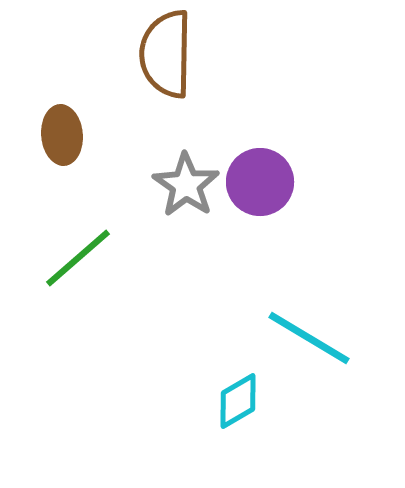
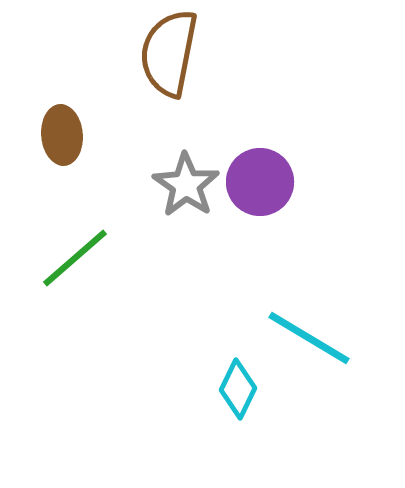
brown semicircle: moved 3 px right, 1 px up; rotated 10 degrees clockwise
green line: moved 3 px left
cyan diamond: moved 12 px up; rotated 34 degrees counterclockwise
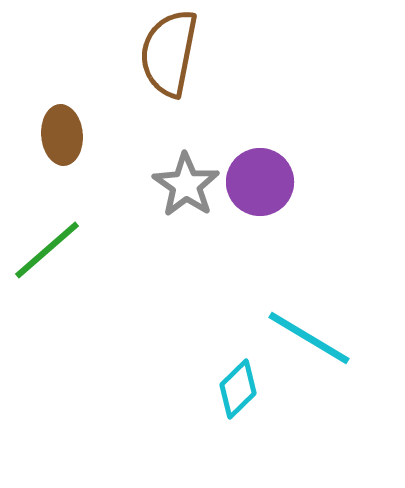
green line: moved 28 px left, 8 px up
cyan diamond: rotated 20 degrees clockwise
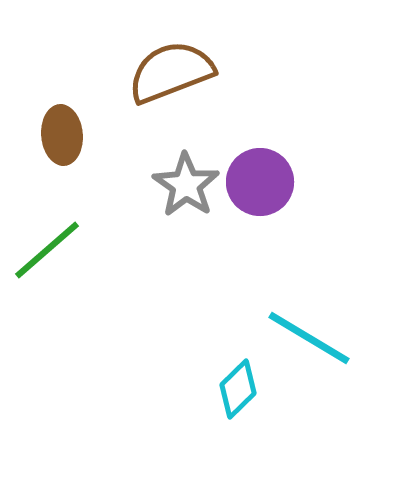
brown semicircle: moved 2 px right, 19 px down; rotated 58 degrees clockwise
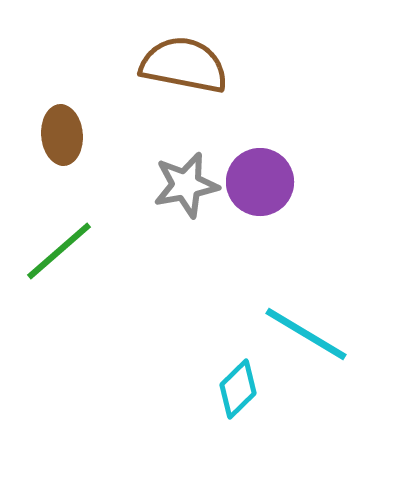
brown semicircle: moved 13 px right, 7 px up; rotated 32 degrees clockwise
gray star: rotated 26 degrees clockwise
green line: moved 12 px right, 1 px down
cyan line: moved 3 px left, 4 px up
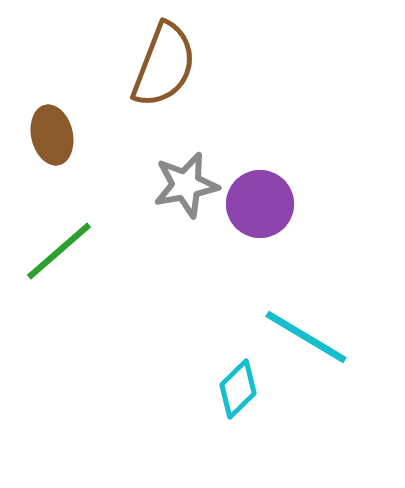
brown semicircle: moved 20 px left; rotated 100 degrees clockwise
brown ellipse: moved 10 px left; rotated 8 degrees counterclockwise
purple circle: moved 22 px down
cyan line: moved 3 px down
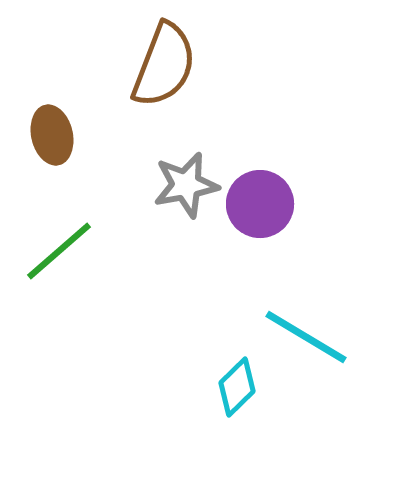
cyan diamond: moved 1 px left, 2 px up
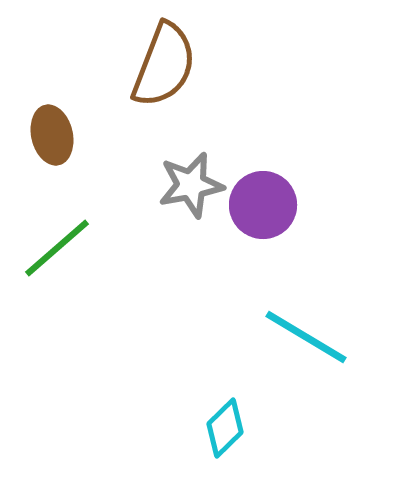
gray star: moved 5 px right
purple circle: moved 3 px right, 1 px down
green line: moved 2 px left, 3 px up
cyan diamond: moved 12 px left, 41 px down
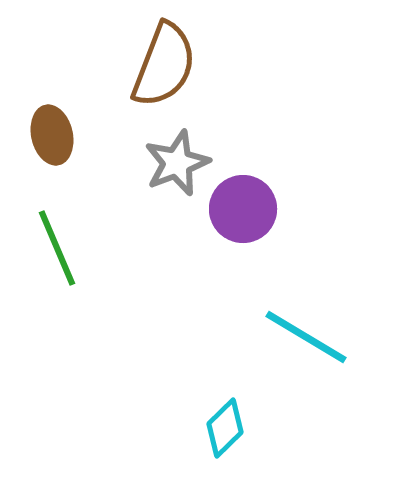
gray star: moved 14 px left, 22 px up; rotated 10 degrees counterclockwise
purple circle: moved 20 px left, 4 px down
green line: rotated 72 degrees counterclockwise
